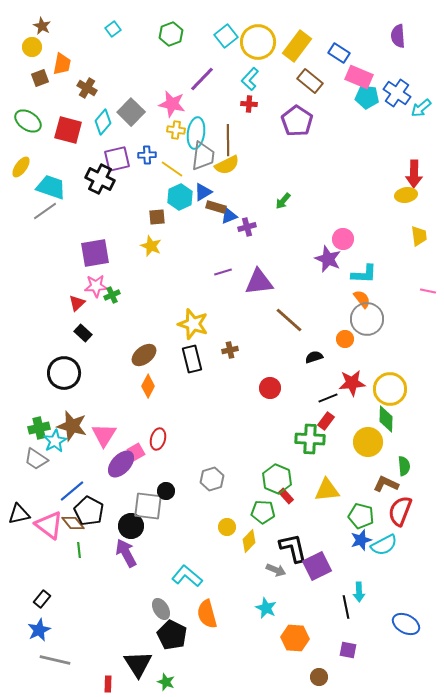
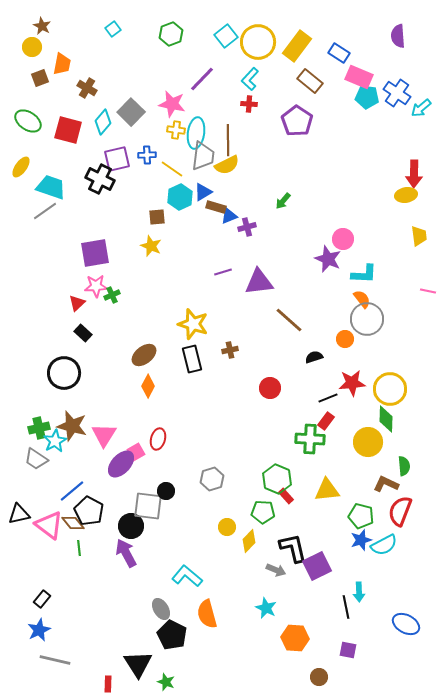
green line at (79, 550): moved 2 px up
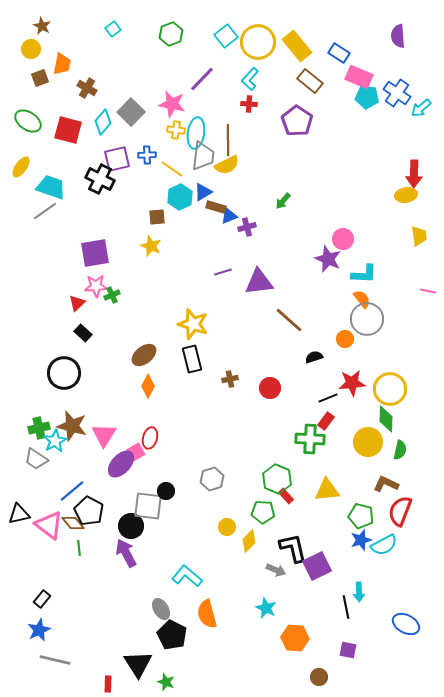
yellow rectangle at (297, 46): rotated 76 degrees counterclockwise
yellow circle at (32, 47): moved 1 px left, 2 px down
brown cross at (230, 350): moved 29 px down
red ellipse at (158, 439): moved 8 px left, 1 px up
green semicircle at (404, 466): moved 4 px left, 16 px up; rotated 18 degrees clockwise
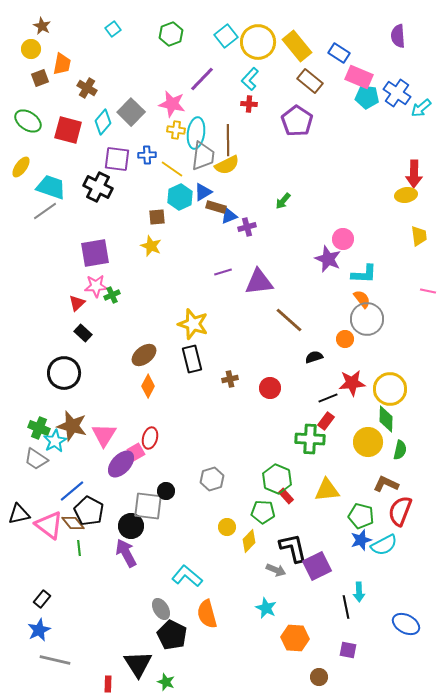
purple square at (117, 159): rotated 20 degrees clockwise
black cross at (100, 179): moved 2 px left, 8 px down
green cross at (39, 428): rotated 35 degrees clockwise
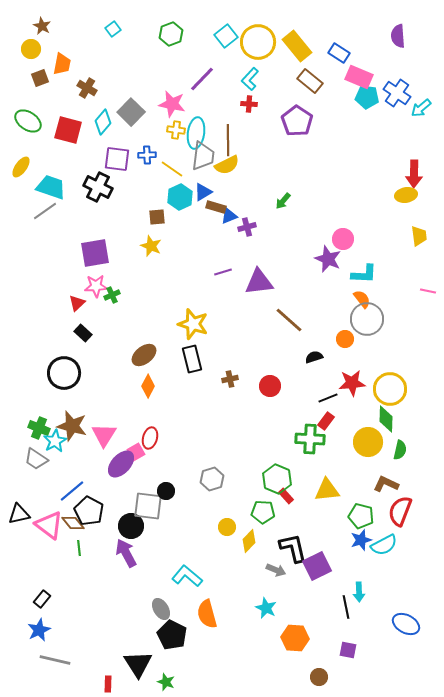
red circle at (270, 388): moved 2 px up
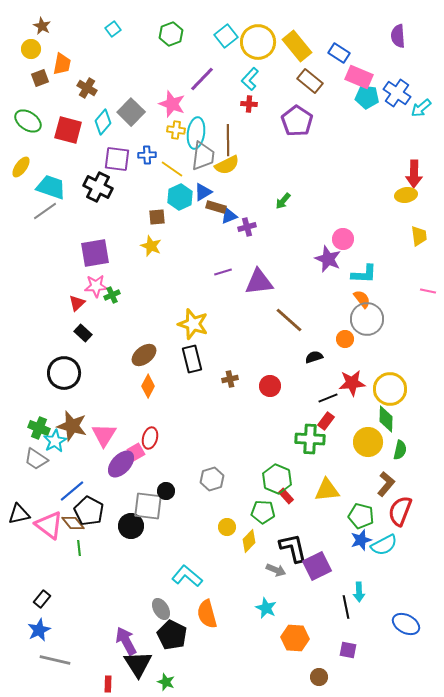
pink star at (172, 104): rotated 8 degrees clockwise
brown L-shape at (386, 484): rotated 105 degrees clockwise
purple arrow at (126, 553): moved 88 px down
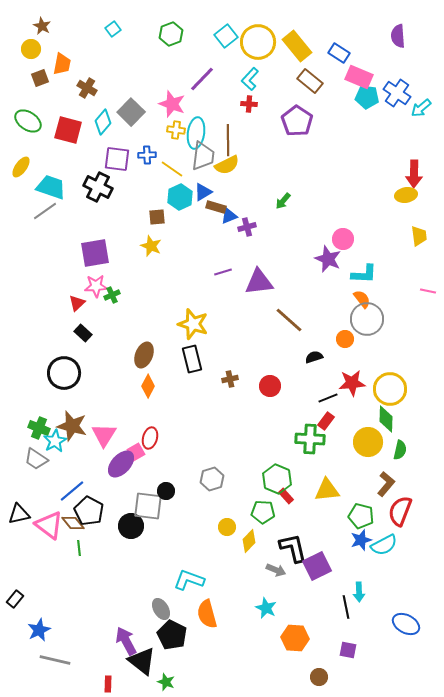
brown ellipse at (144, 355): rotated 30 degrees counterclockwise
cyan L-shape at (187, 576): moved 2 px right, 4 px down; rotated 20 degrees counterclockwise
black rectangle at (42, 599): moved 27 px left
black triangle at (138, 664): moved 4 px right, 3 px up; rotated 20 degrees counterclockwise
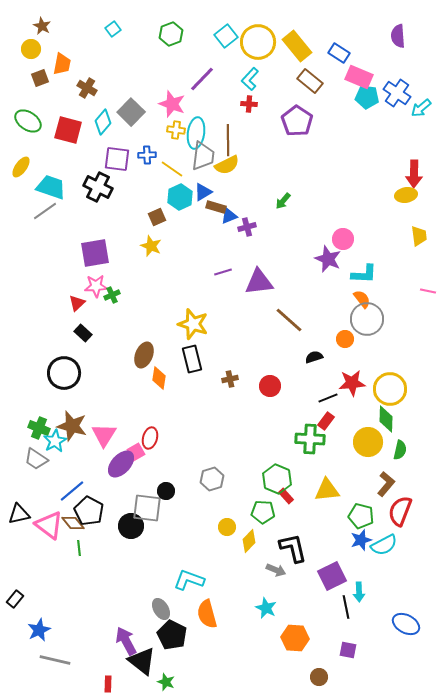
brown square at (157, 217): rotated 18 degrees counterclockwise
orange diamond at (148, 386): moved 11 px right, 8 px up; rotated 20 degrees counterclockwise
gray square at (148, 506): moved 1 px left, 2 px down
purple square at (317, 566): moved 15 px right, 10 px down
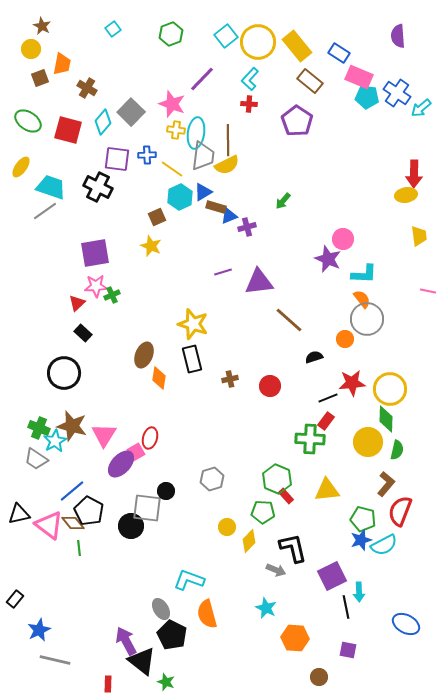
green semicircle at (400, 450): moved 3 px left
green pentagon at (361, 516): moved 2 px right, 3 px down
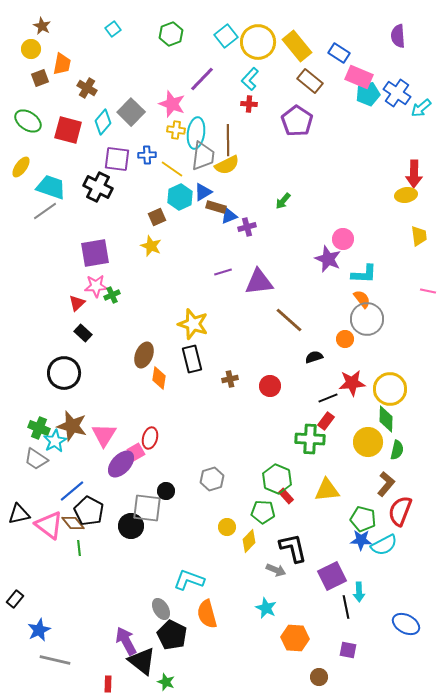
cyan pentagon at (367, 97): moved 1 px right, 3 px up; rotated 20 degrees counterclockwise
blue star at (361, 540): rotated 20 degrees clockwise
